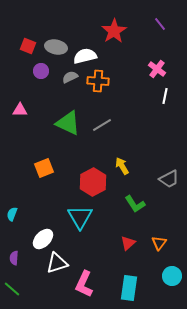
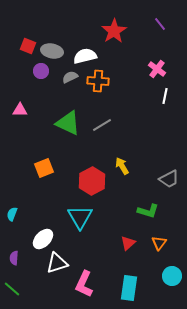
gray ellipse: moved 4 px left, 4 px down
red hexagon: moved 1 px left, 1 px up
green L-shape: moved 13 px right, 7 px down; rotated 40 degrees counterclockwise
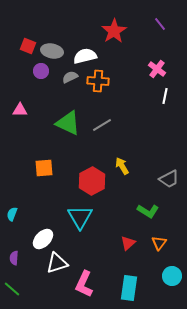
orange square: rotated 18 degrees clockwise
green L-shape: rotated 15 degrees clockwise
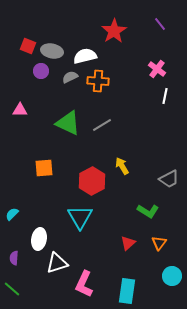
cyan semicircle: rotated 24 degrees clockwise
white ellipse: moved 4 px left; rotated 35 degrees counterclockwise
cyan rectangle: moved 2 px left, 3 px down
